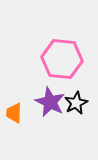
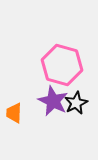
pink hexagon: moved 6 px down; rotated 9 degrees clockwise
purple star: moved 3 px right, 1 px up
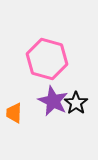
pink hexagon: moved 15 px left, 6 px up
black star: rotated 10 degrees counterclockwise
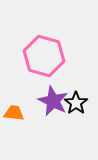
pink hexagon: moved 3 px left, 3 px up
orange trapezoid: rotated 95 degrees clockwise
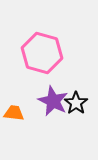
pink hexagon: moved 2 px left, 3 px up
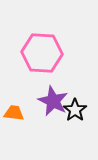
pink hexagon: rotated 12 degrees counterclockwise
black star: moved 1 px left, 7 px down
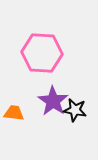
purple star: rotated 8 degrees clockwise
black star: rotated 25 degrees counterclockwise
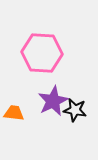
purple star: rotated 12 degrees clockwise
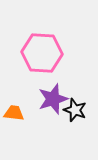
purple star: moved 2 px up; rotated 8 degrees clockwise
black star: rotated 10 degrees clockwise
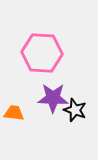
purple star: moved 1 px up; rotated 20 degrees clockwise
